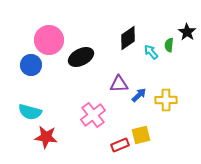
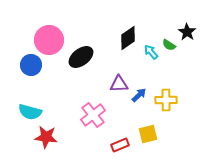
green semicircle: rotated 64 degrees counterclockwise
black ellipse: rotated 10 degrees counterclockwise
yellow square: moved 7 px right, 1 px up
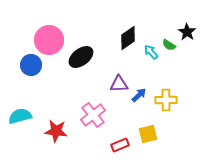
cyan semicircle: moved 10 px left, 4 px down; rotated 150 degrees clockwise
red star: moved 10 px right, 6 px up
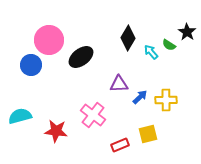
black diamond: rotated 25 degrees counterclockwise
blue arrow: moved 1 px right, 2 px down
pink cross: rotated 15 degrees counterclockwise
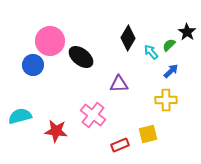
pink circle: moved 1 px right, 1 px down
green semicircle: rotated 104 degrees clockwise
black ellipse: rotated 75 degrees clockwise
blue circle: moved 2 px right
blue arrow: moved 31 px right, 26 px up
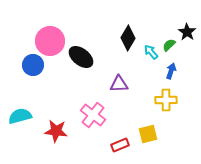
blue arrow: rotated 28 degrees counterclockwise
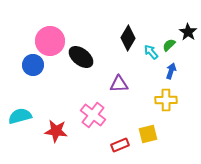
black star: moved 1 px right
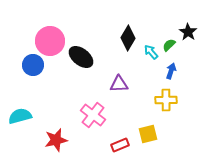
red star: moved 9 px down; rotated 20 degrees counterclockwise
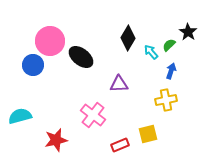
yellow cross: rotated 10 degrees counterclockwise
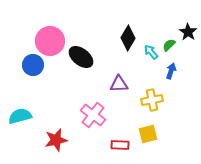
yellow cross: moved 14 px left
red rectangle: rotated 24 degrees clockwise
